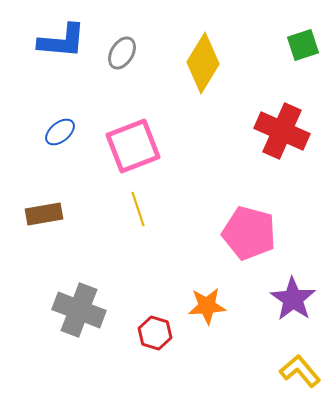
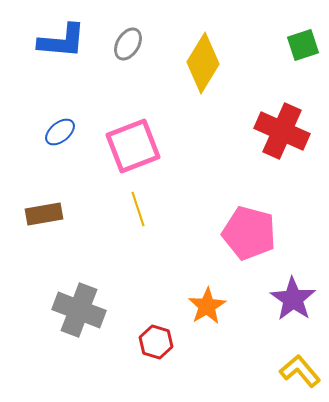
gray ellipse: moved 6 px right, 9 px up
orange star: rotated 27 degrees counterclockwise
red hexagon: moved 1 px right, 9 px down
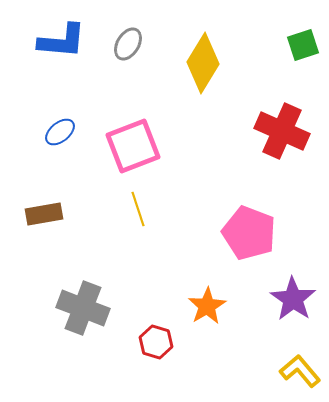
pink pentagon: rotated 6 degrees clockwise
gray cross: moved 4 px right, 2 px up
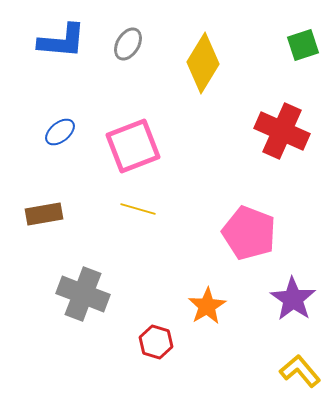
yellow line: rotated 56 degrees counterclockwise
gray cross: moved 14 px up
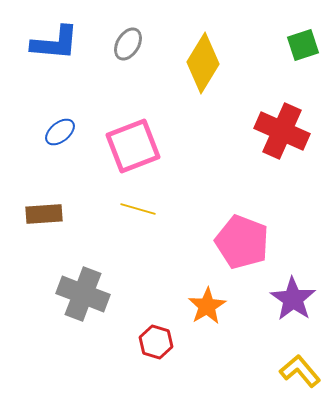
blue L-shape: moved 7 px left, 2 px down
brown rectangle: rotated 6 degrees clockwise
pink pentagon: moved 7 px left, 9 px down
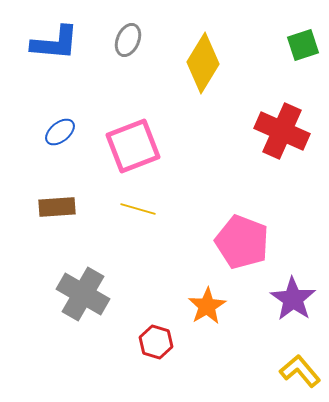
gray ellipse: moved 4 px up; rotated 8 degrees counterclockwise
brown rectangle: moved 13 px right, 7 px up
gray cross: rotated 9 degrees clockwise
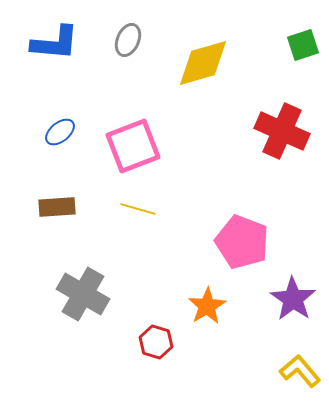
yellow diamond: rotated 42 degrees clockwise
